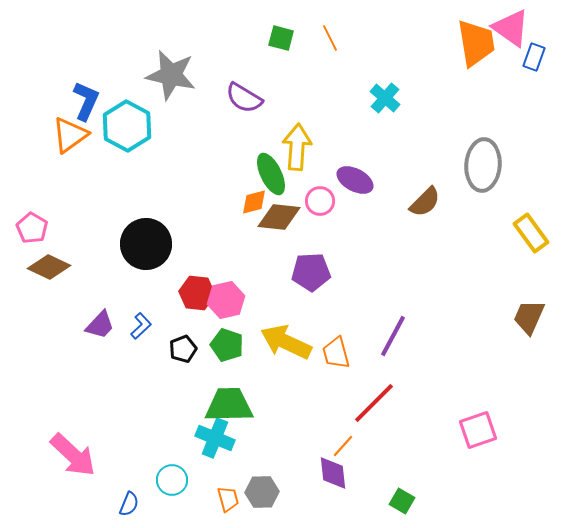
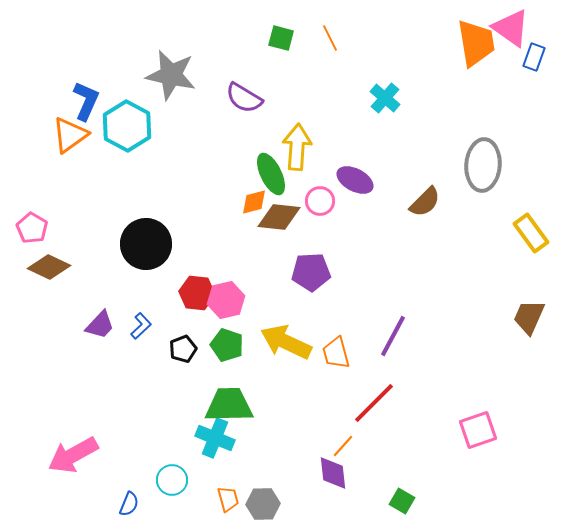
pink arrow at (73, 455): rotated 108 degrees clockwise
gray hexagon at (262, 492): moved 1 px right, 12 px down
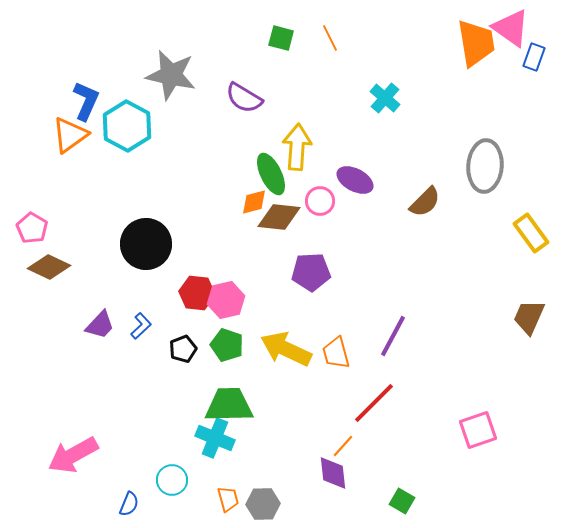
gray ellipse at (483, 165): moved 2 px right, 1 px down
yellow arrow at (286, 342): moved 7 px down
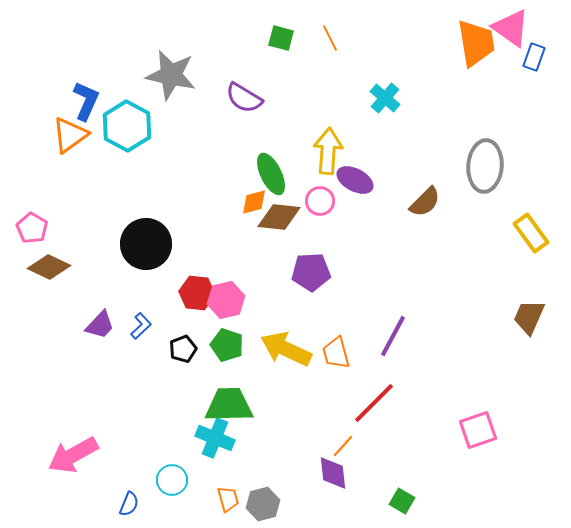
yellow arrow at (297, 147): moved 31 px right, 4 px down
gray hexagon at (263, 504): rotated 12 degrees counterclockwise
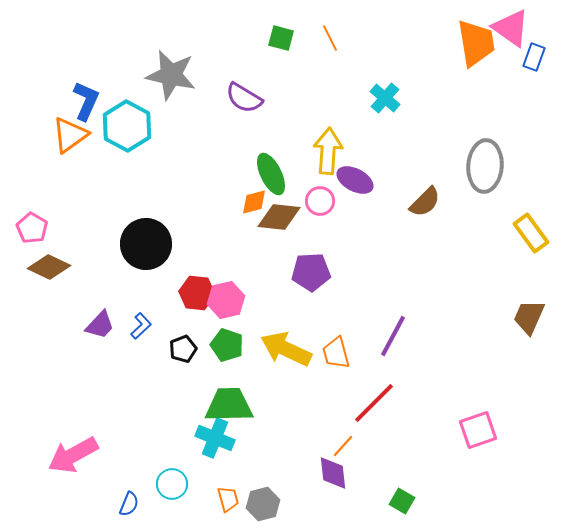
cyan circle at (172, 480): moved 4 px down
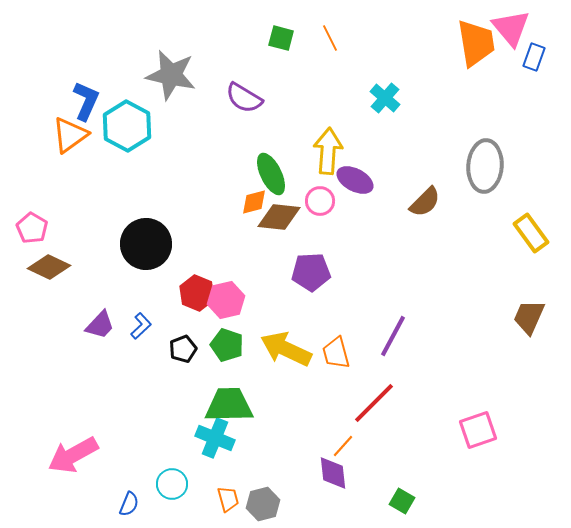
pink triangle at (511, 28): rotated 15 degrees clockwise
red hexagon at (197, 293): rotated 16 degrees clockwise
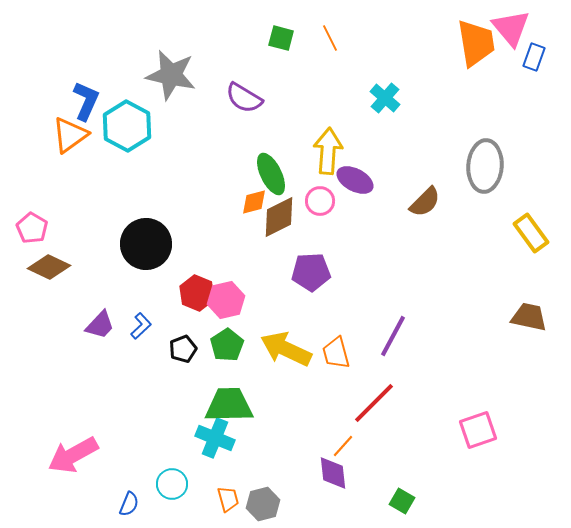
brown diamond at (279, 217): rotated 33 degrees counterclockwise
brown trapezoid at (529, 317): rotated 78 degrees clockwise
green pentagon at (227, 345): rotated 20 degrees clockwise
